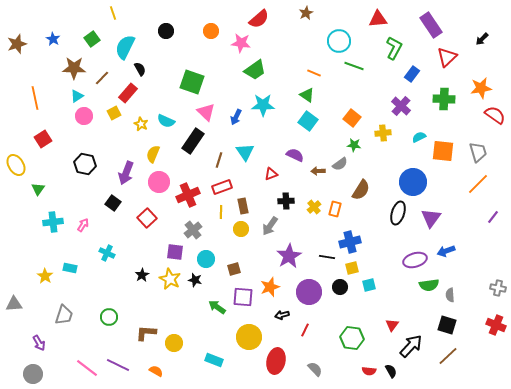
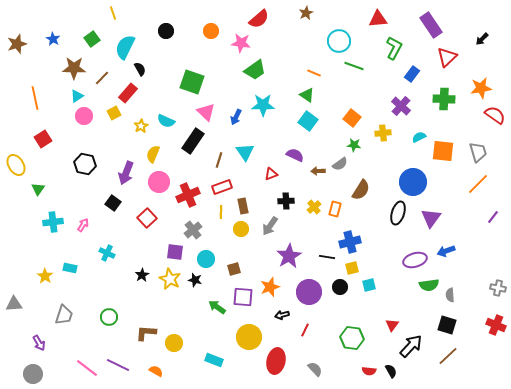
yellow star at (141, 124): moved 2 px down; rotated 16 degrees clockwise
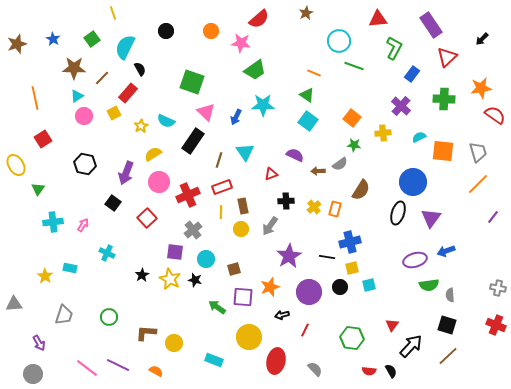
yellow semicircle at (153, 154): rotated 36 degrees clockwise
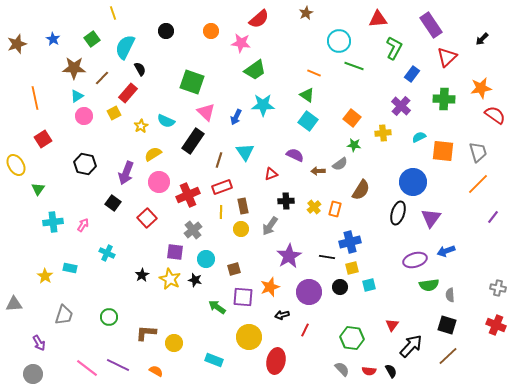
gray semicircle at (315, 369): moved 27 px right
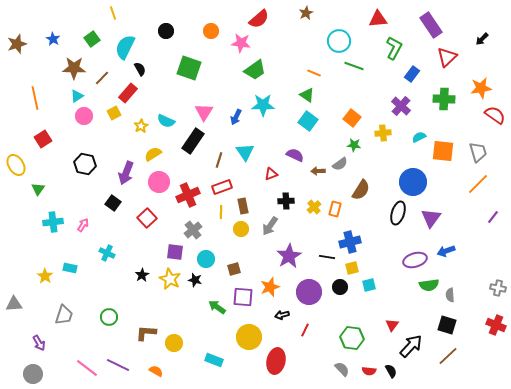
green square at (192, 82): moved 3 px left, 14 px up
pink triangle at (206, 112): moved 2 px left; rotated 18 degrees clockwise
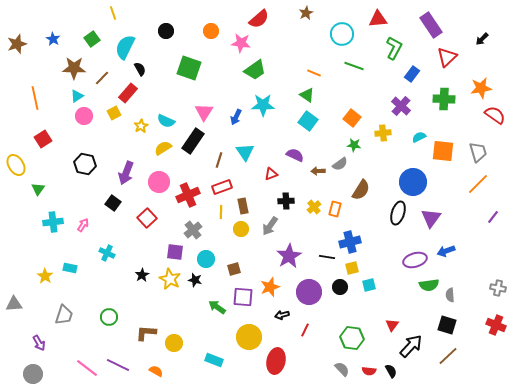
cyan circle at (339, 41): moved 3 px right, 7 px up
yellow semicircle at (153, 154): moved 10 px right, 6 px up
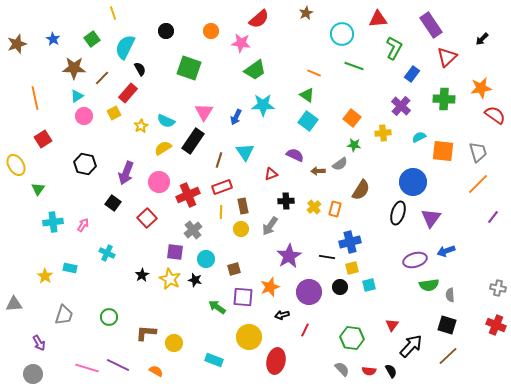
pink line at (87, 368): rotated 20 degrees counterclockwise
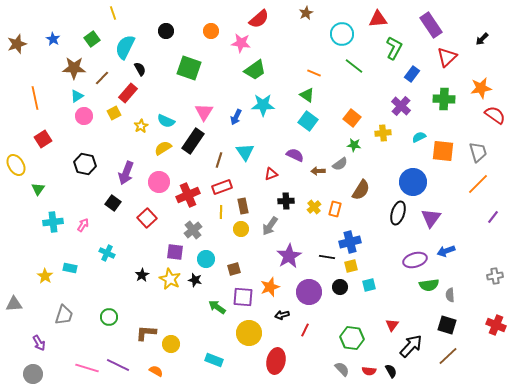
green line at (354, 66): rotated 18 degrees clockwise
yellow square at (352, 268): moved 1 px left, 2 px up
gray cross at (498, 288): moved 3 px left, 12 px up; rotated 21 degrees counterclockwise
yellow circle at (249, 337): moved 4 px up
yellow circle at (174, 343): moved 3 px left, 1 px down
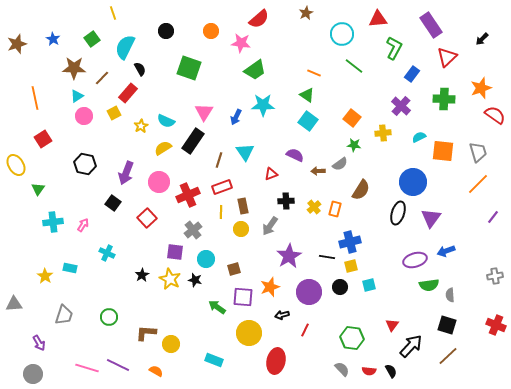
orange star at (481, 88): rotated 10 degrees counterclockwise
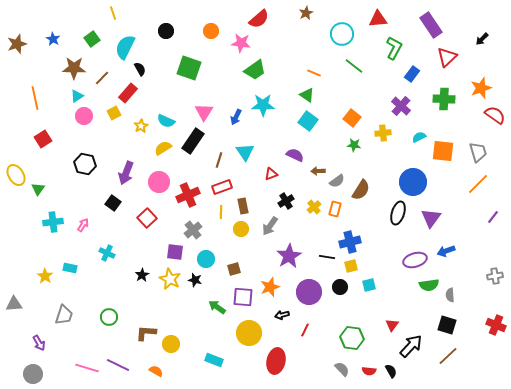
gray semicircle at (340, 164): moved 3 px left, 17 px down
yellow ellipse at (16, 165): moved 10 px down
black cross at (286, 201): rotated 28 degrees counterclockwise
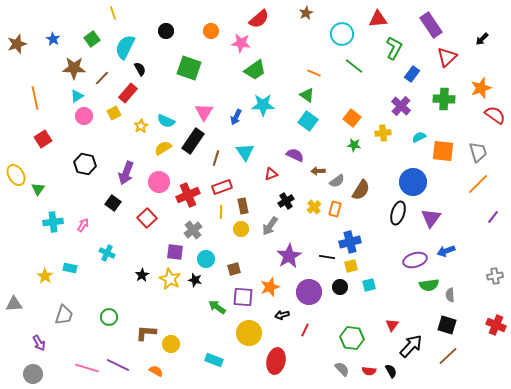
brown line at (219, 160): moved 3 px left, 2 px up
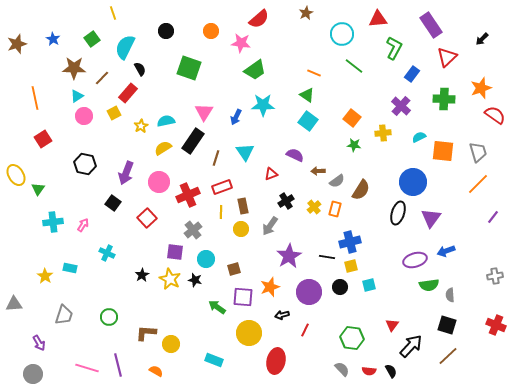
cyan semicircle at (166, 121): rotated 144 degrees clockwise
purple line at (118, 365): rotated 50 degrees clockwise
